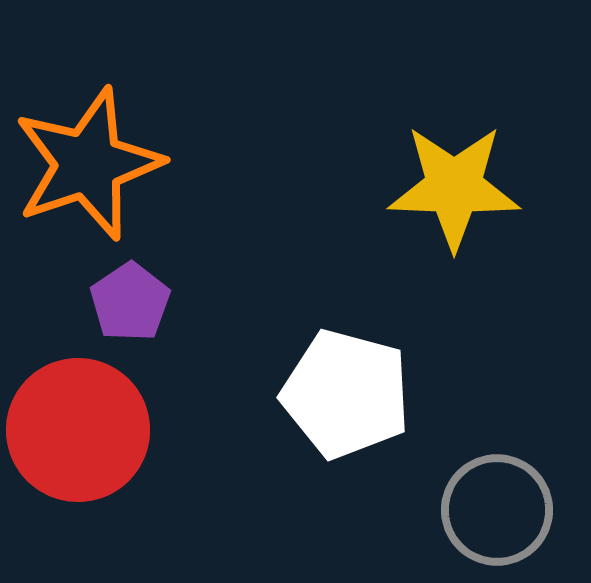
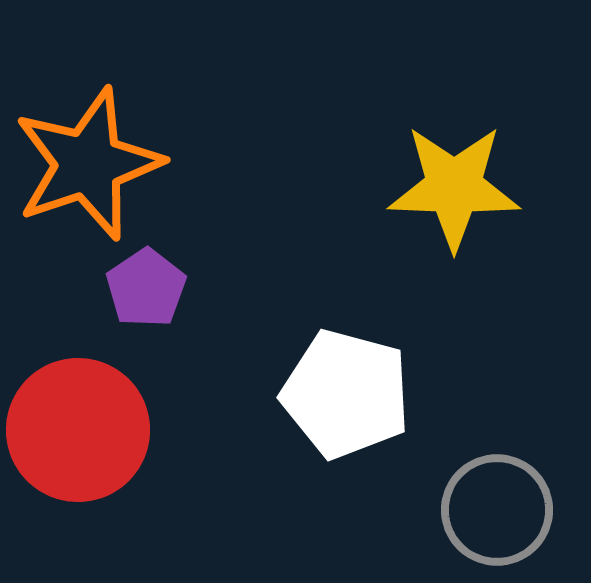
purple pentagon: moved 16 px right, 14 px up
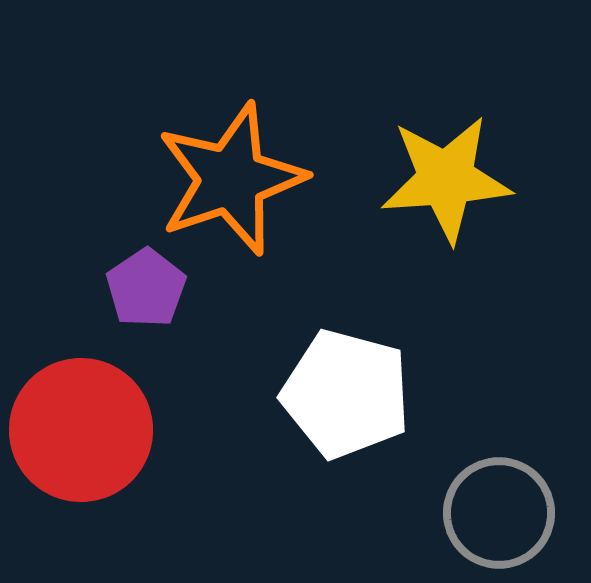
orange star: moved 143 px right, 15 px down
yellow star: moved 8 px left, 8 px up; rotated 6 degrees counterclockwise
red circle: moved 3 px right
gray circle: moved 2 px right, 3 px down
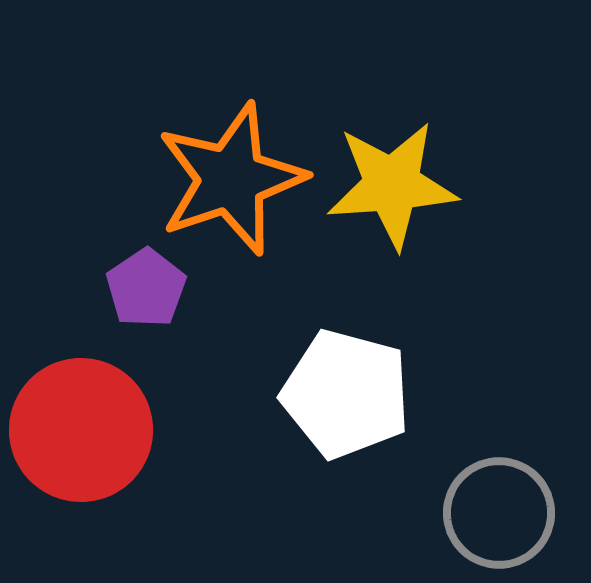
yellow star: moved 54 px left, 6 px down
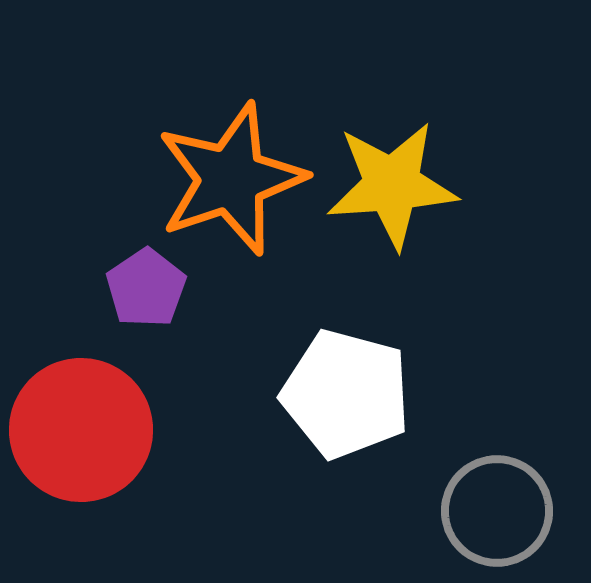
gray circle: moved 2 px left, 2 px up
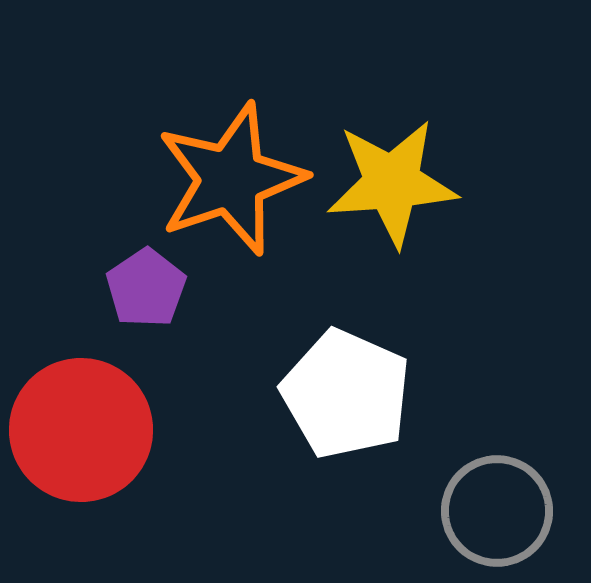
yellow star: moved 2 px up
white pentagon: rotated 9 degrees clockwise
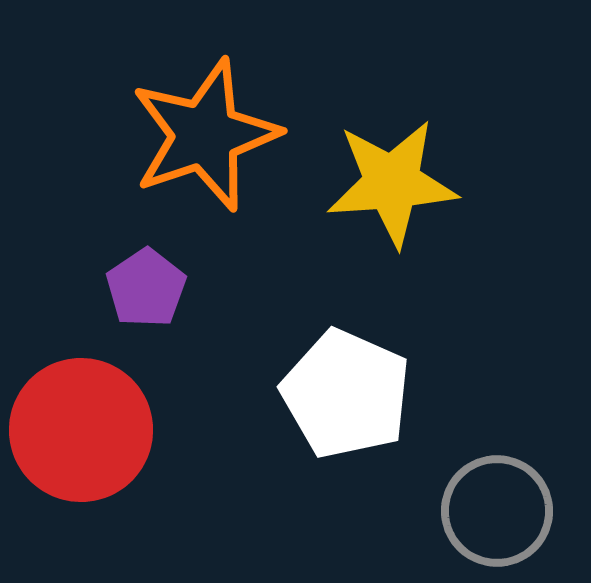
orange star: moved 26 px left, 44 px up
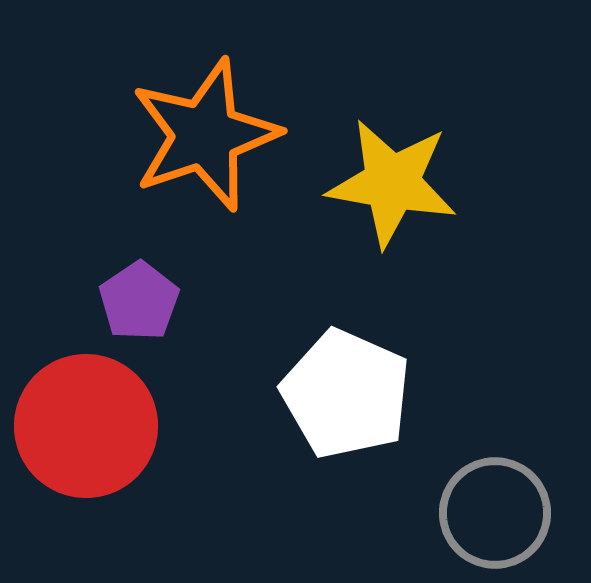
yellow star: rotated 14 degrees clockwise
purple pentagon: moved 7 px left, 13 px down
red circle: moved 5 px right, 4 px up
gray circle: moved 2 px left, 2 px down
